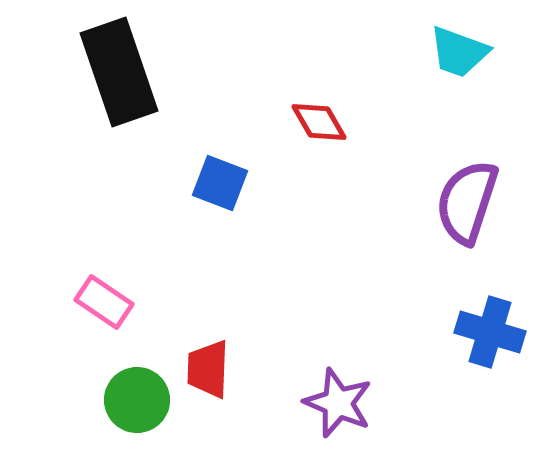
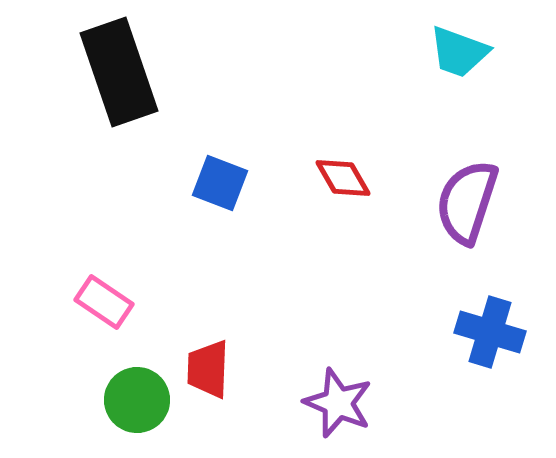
red diamond: moved 24 px right, 56 px down
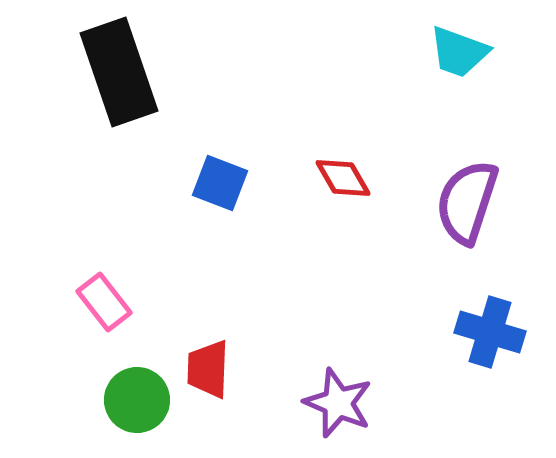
pink rectangle: rotated 18 degrees clockwise
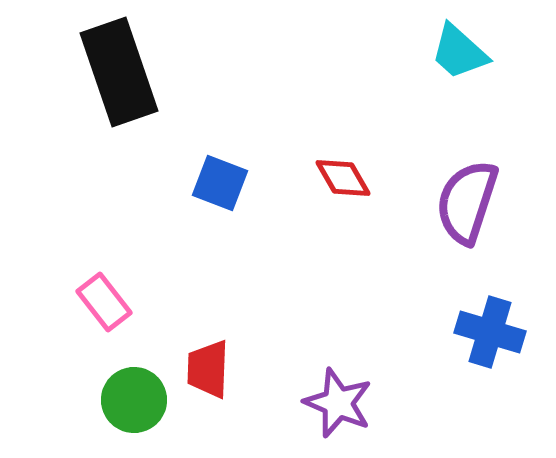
cyan trapezoid: rotated 22 degrees clockwise
green circle: moved 3 px left
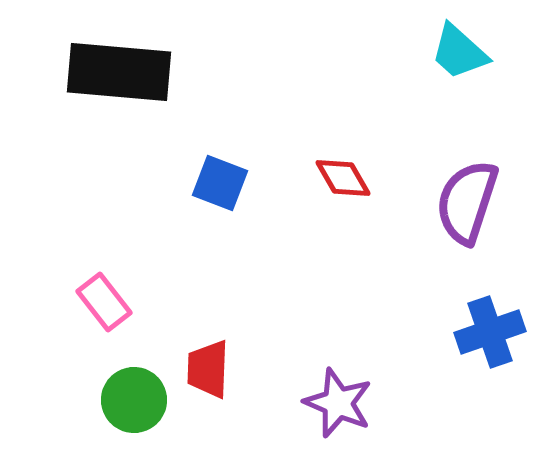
black rectangle: rotated 66 degrees counterclockwise
blue cross: rotated 36 degrees counterclockwise
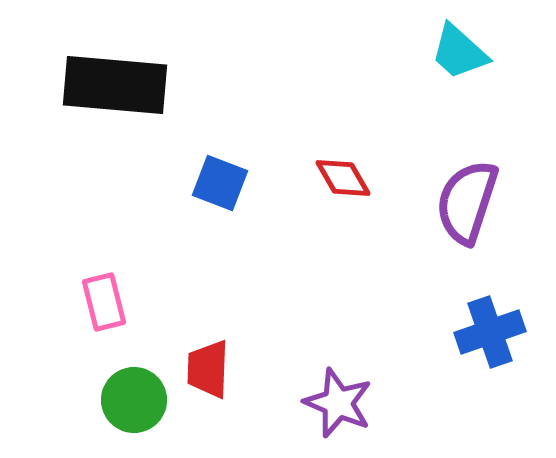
black rectangle: moved 4 px left, 13 px down
pink rectangle: rotated 24 degrees clockwise
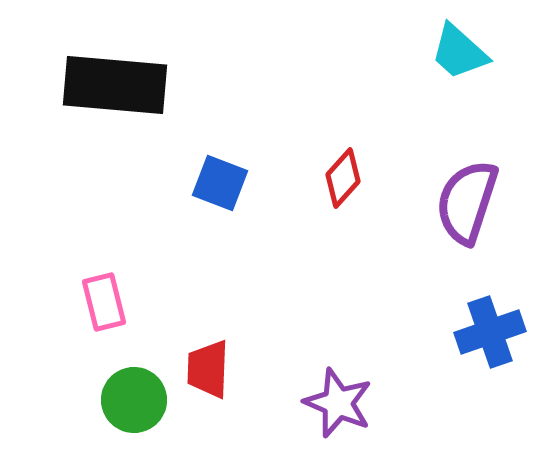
red diamond: rotated 72 degrees clockwise
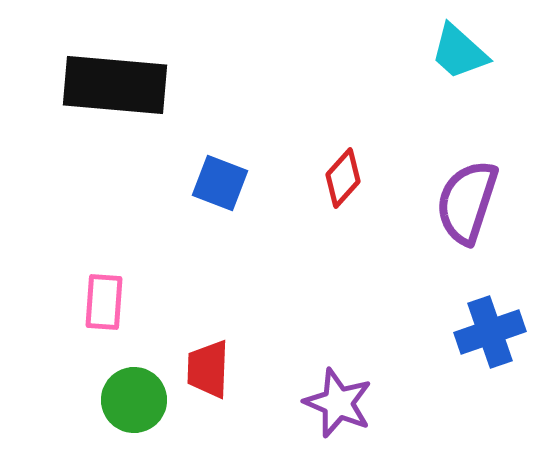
pink rectangle: rotated 18 degrees clockwise
